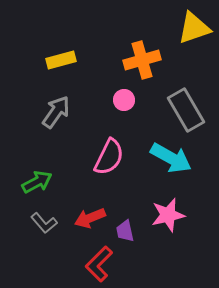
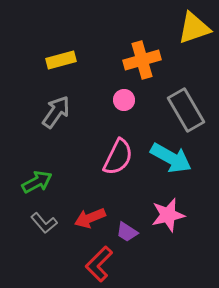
pink semicircle: moved 9 px right
purple trapezoid: moved 2 px right, 1 px down; rotated 45 degrees counterclockwise
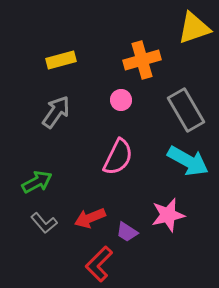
pink circle: moved 3 px left
cyan arrow: moved 17 px right, 3 px down
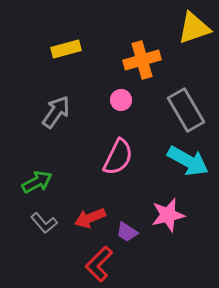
yellow rectangle: moved 5 px right, 11 px up
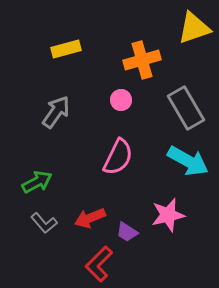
gray rectangle: moved 2 px up
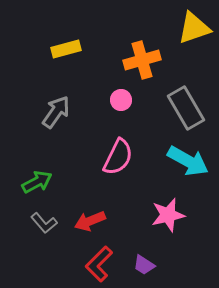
red arrow: moved 3 px down
purple trapezoid: moved 17 px right, 33 px down
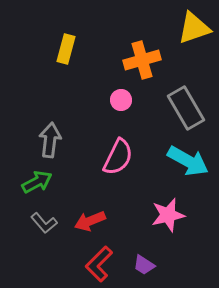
yellow rectangle: rotated 60 degrees counterclockwise
gray arrow: moved 6 px left, 28 px down; rotated 28 degrees counterclockwise
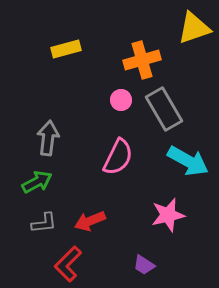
yellow rectangle: rotated 60 degrees clockwise
gray rectangle: moved 22 px left, 1 px down
gray arrow: moved 2 px left, 2 px up
gray L-shape: rotated 56 degrees counterclockwise
red L-shape: moved 31 px left
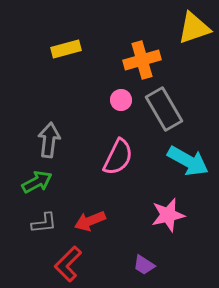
gray arrow: moved 1 px right, 2 px down
